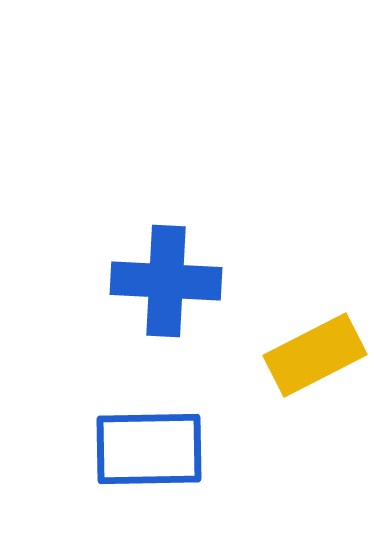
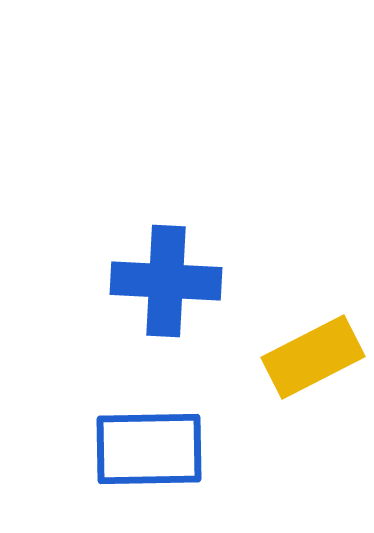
yellow rectangle: moved 2 px left, 2 px down
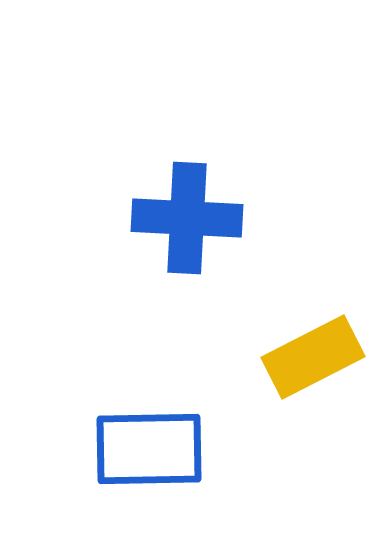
blue cross: moved 21 px right, 63 px up
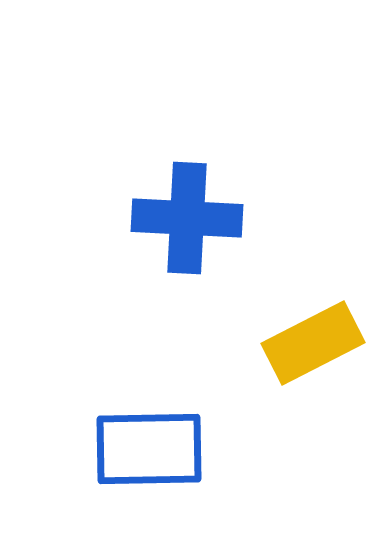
yellow rectangle: moved 14 px up
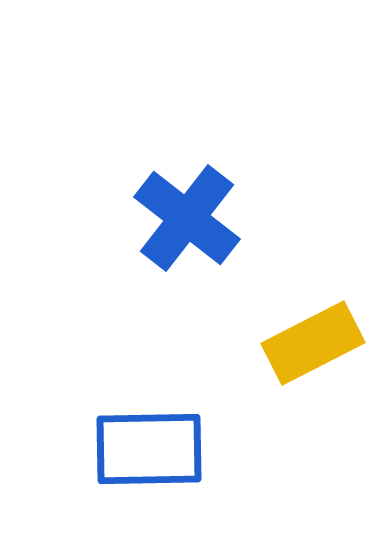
blue cross: rotated 35 degrees clockwise
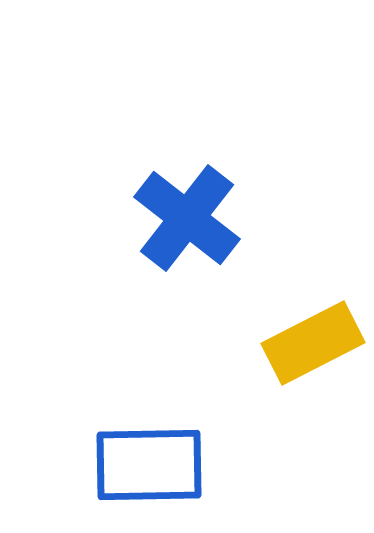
blue rectangle: moved 16 px down
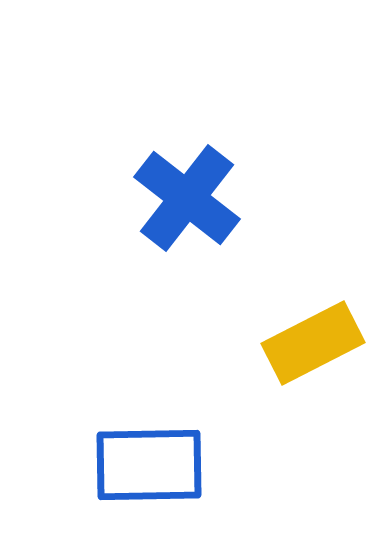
blue cross: moved 20 px up
